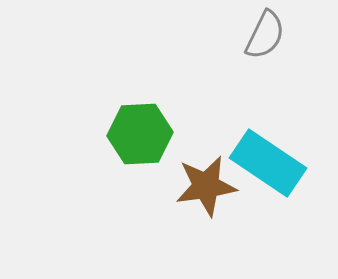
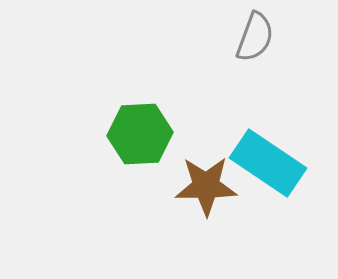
gray semicircle: moved 10 px left, 2 px down; rotated 6 degrees counterclockwise
brown star: rotated 8 degrees clockwise
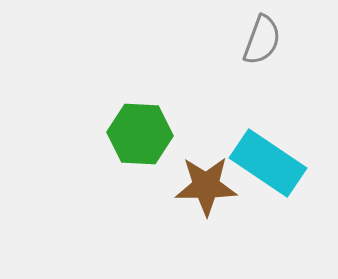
gray semicircle: moved 7 px right, 3 px down
green hexagon: rotated 6 degrees clockwise
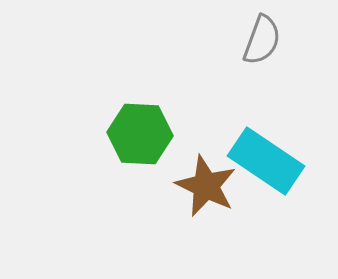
cyan rectangle: moved 2 px left, 2 px up
brown star: rotated 26 degrees clockwise
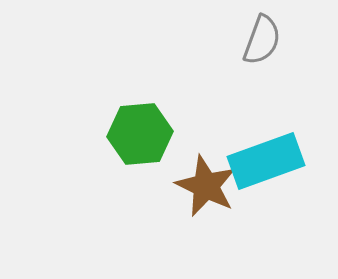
green hexagon: rotated 8 degrees counterclockwise
cyan rectangle: rotated 54 degrees counterclockwise
